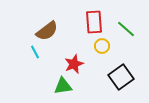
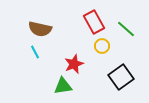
red rectangle: rotated 25 degrees counterclockwise
brown semicircle: moved 7 px left, 2 px up; rotated 50 degrees clockwise
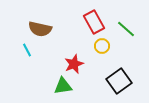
cyan line: moved 8 px left, 2 px up
black square: moved 2 px left, 4 px down
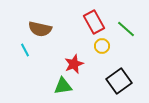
cyan line: moved 2 px left
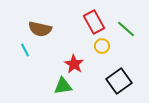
red star: rotated 18 degrees counterclockwise
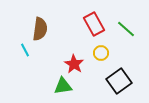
red rectangle: moved 2 px down
brown semicircle: rotated 95 degrees counterclockwise
yellow circle: moved 1 px left, 7 px down
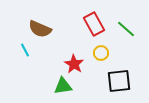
brown semicircle: rotated 105 degrees clockwise
black square: rotated 30 degrees clockwise
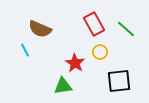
yellow circle: moved 1 px left, 1 px up
red star: moved 1 px right, 1 px up
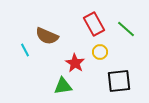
brown semicircle: moved 7 px right, 7 px down
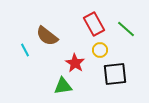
brown semicircle: rotated 15 degrees clockwise
yellow circle: moved 2 px up
black square: moved 4 px left, 7 px up
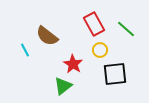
red star: moved 2 px left, 1 px down
green triangle: rotated 30 degrees counterclockwise
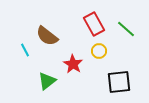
yellow circle: moved 1 px left, 1 px down
black square: moved 4 px right, 8 px down
green triangle: moved 16 px left, 5 px up
